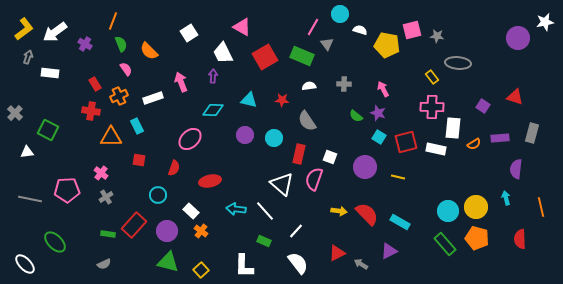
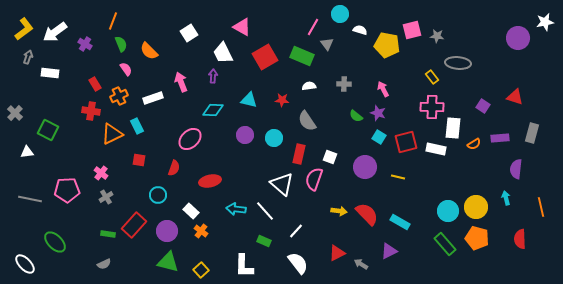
orange triangle at (111, 137): moved 1 px right, 3 px up; rotated 25 degrees counterclockwise
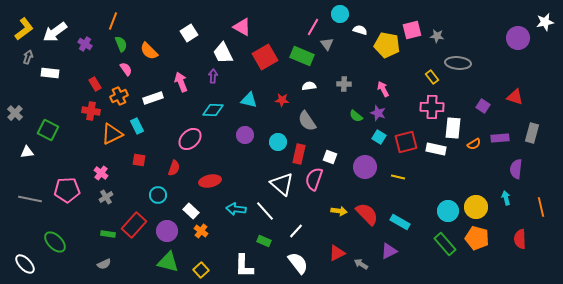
cyan circle at (274, 138): moved 4 px right, 4 px down
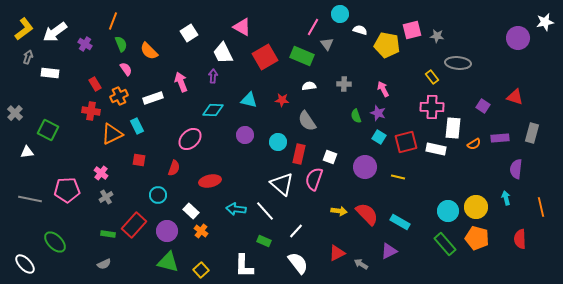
green semicircle at (356, 116): rotated 32 degrees clockwise
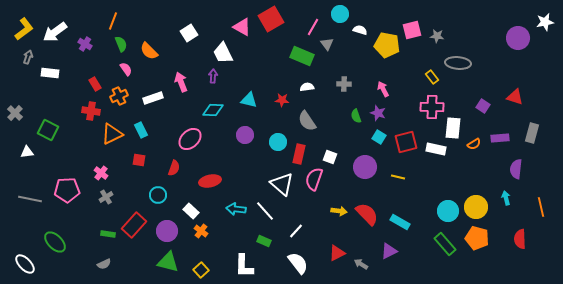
red square at (265, 57): moved 6 px right, 38 px up
white semicircle at (309, 86): moved 2 px left, 1 px down
cyan rectangle at (137, 126): moved 4 px right, 4 px down
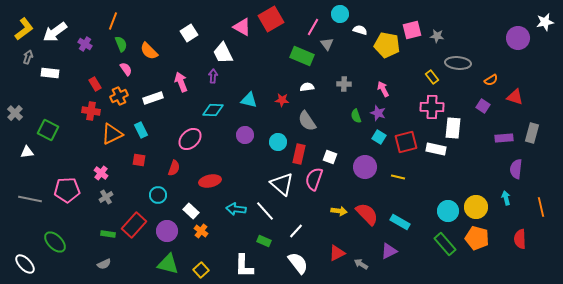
purple rectangle at (500, 138): moved 4 px right
orange semicircle at (474, 144): moved 17 px right, 64 px up
green triangle at (168, 262): moved 2 px down
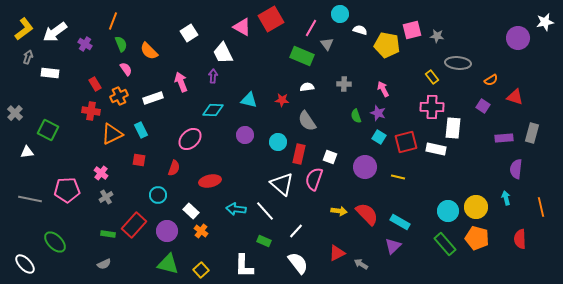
pink line at (313, 27): moved 2 px left, 1 px down
purple triangle at (389, 251): moved 4 px right, 5 px up; rotated 18 degrees counterclockwise
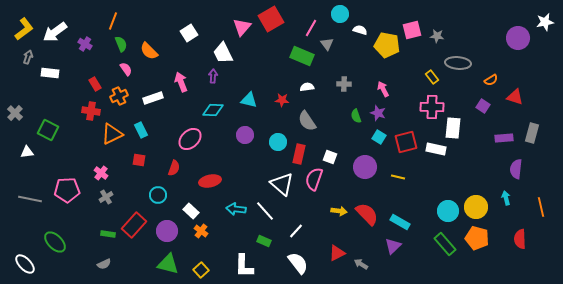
pink triangle at (242, 27): rotated 42 degrees clockwise
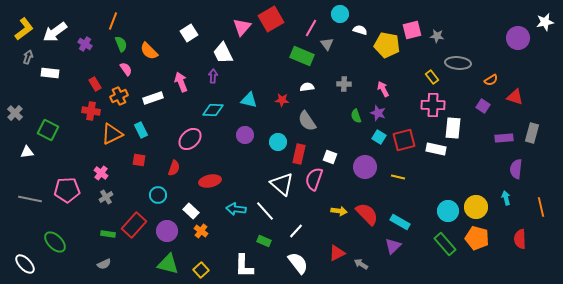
pink cross at (432, 107): moved 1 px right, 2 px up
red square at (406, 142): moved 2 px left, 2 px up
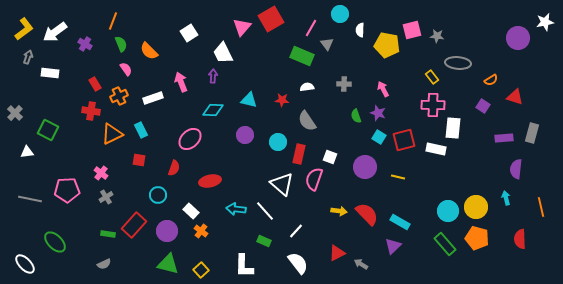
white semicircle at (360, 30): rotated 104 degrees counterclockwise
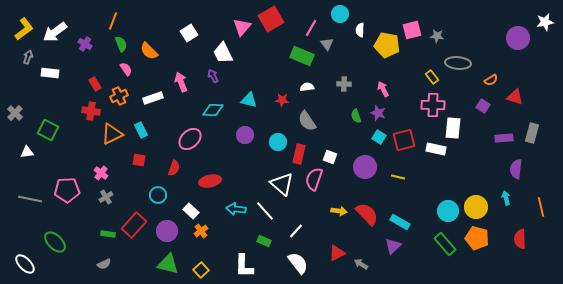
purple arrow at (213, 76): rotated 32 degrees counterclockwise
orange cross at (201, 231): rotated 16 degrees clockwise
